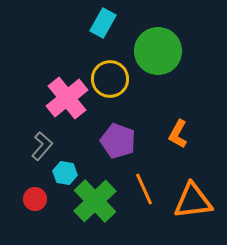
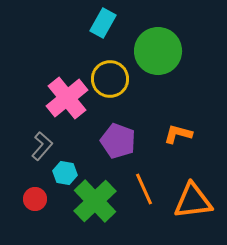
orange L-shape: rotated 76 degrees clockwise
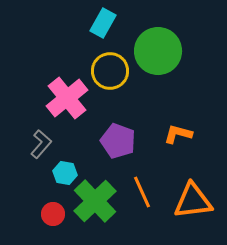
yellow circle: moved 8 px up
gray L-shape: moved 1 px left, 2 px up
orange line: moved 2 px left, 3 px down
red circle: moved 18 px right, 15 px down
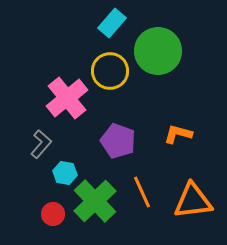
cyan rectangle: moved 9 px right; rotated 12 degrees clockwise
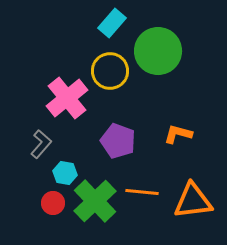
orange line: rotated 60 degrees counterclockwise
red circle: moved 11 px up
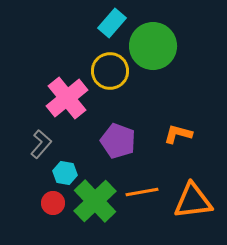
green circle: moved 5 px left, 5 px up
orange line: rotated 16 degrees counterclockwise
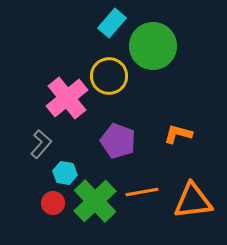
yellow circle: moved 1 px left, 5 px down
